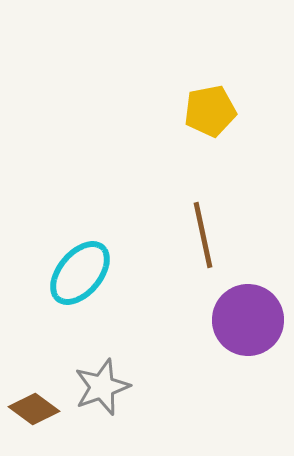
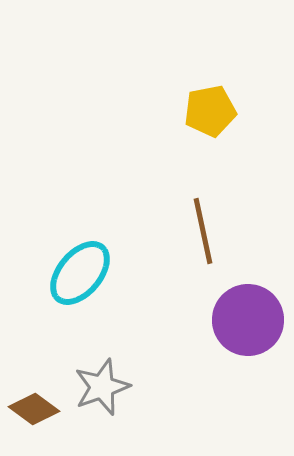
brown line: moved 4 px up
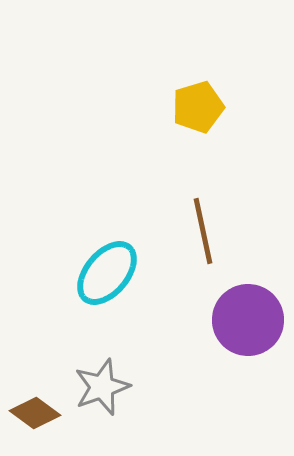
yellow pentagon: moved 12 px left, 4 px up; rotated 6 degrees counterclockwise
cyan ellipse: moved 27 px right
brown diamond: moved 1 px right, 4 px down
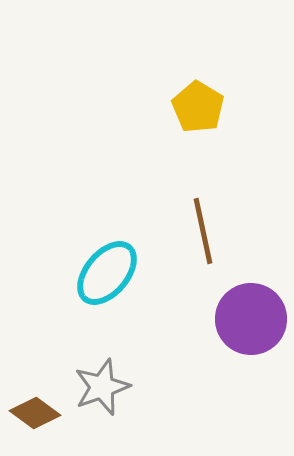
yellow pentagon: rotated 24 degrees counterclockwise
purple circle: moved 3 px right, 1 px up
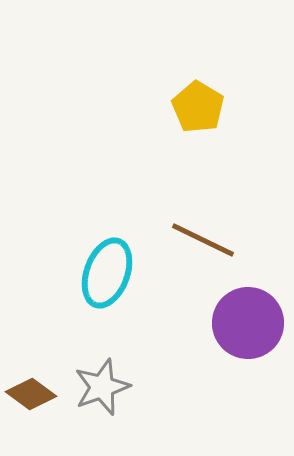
brown line: moved 9 px down; rotated 52 degrees counterclockwise
cyan ellipse: rotated 20 degrees counterclockwise
purple circle: moved 3 px left, 4 px down
brown diamond: moved 4 px left, 19 px up
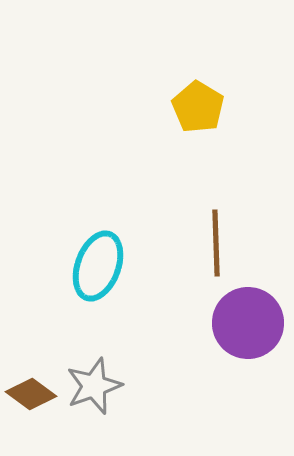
brown line: moved 13 px right, 3 px down; rotated 62 degrees clockwise
cyan ellipse: moved 9 px left, 7 px up
gray star: moved 8 px left, 1 px up
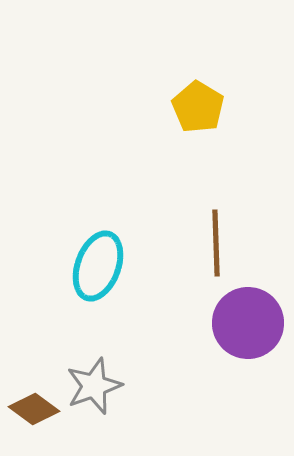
brown diamond: moved 3 px right, 15 px down
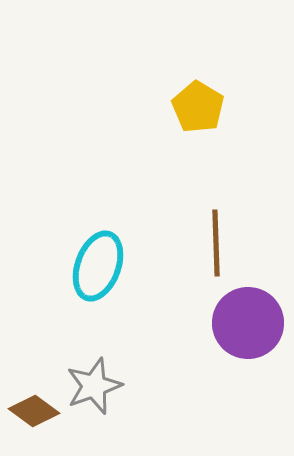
brown diamond: moved 2 px down
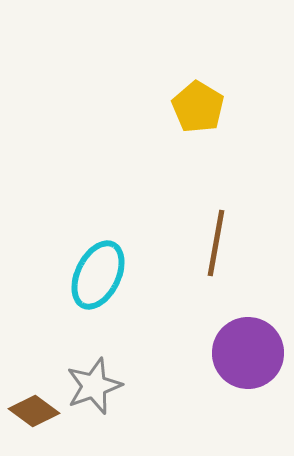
brown line: rotated 12 degrees clockwise
cyan ellipse: moved 9 px down; rotated 6 degrees clockwise
purple circle: moved 30 px down
